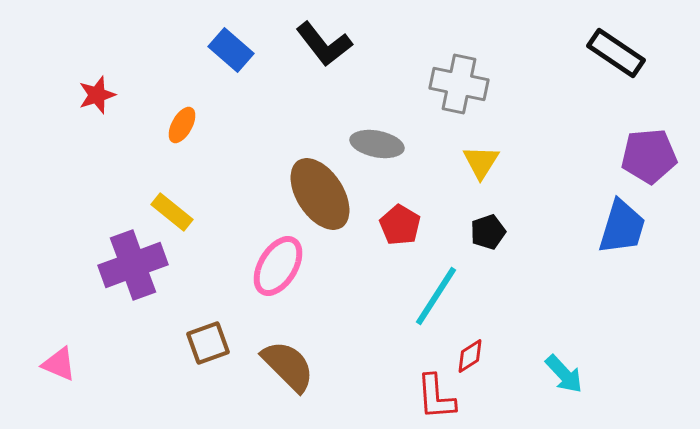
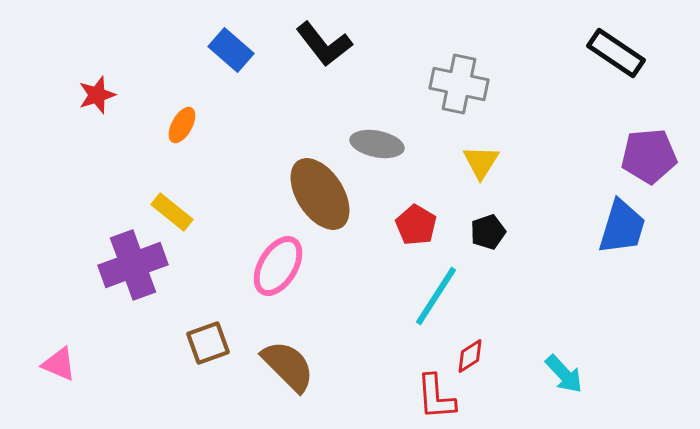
red pentagon: moved 16 px right
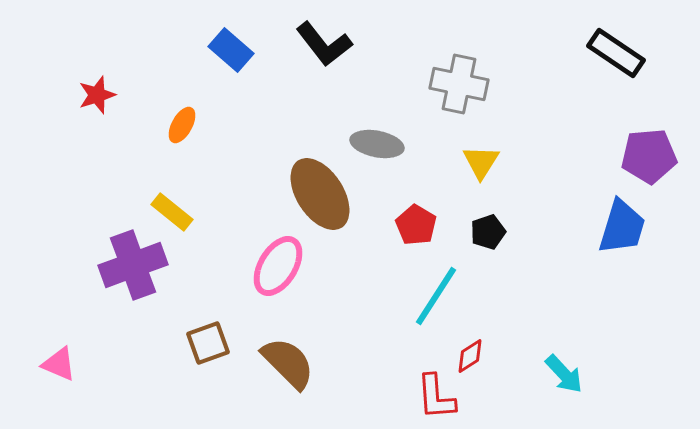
brown semicircle: moved 3 px up
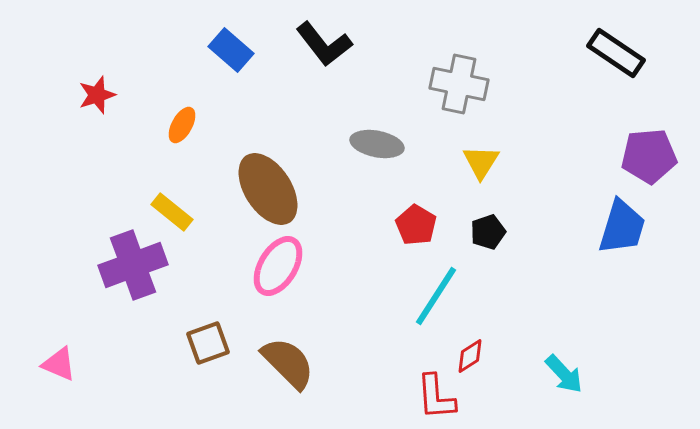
brown ellipse: moved 52 px left, 5 px up
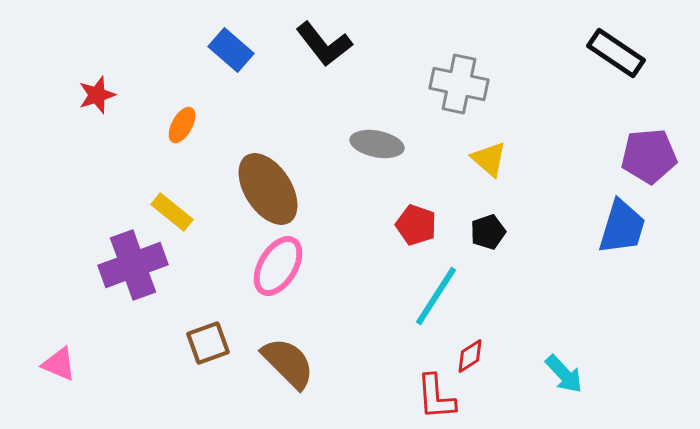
yellow triangle: moved 8 px right, 3 px up; rotated 21 degrees counterclockwise
red pentagon: rotated 12 degrees counterclockwise
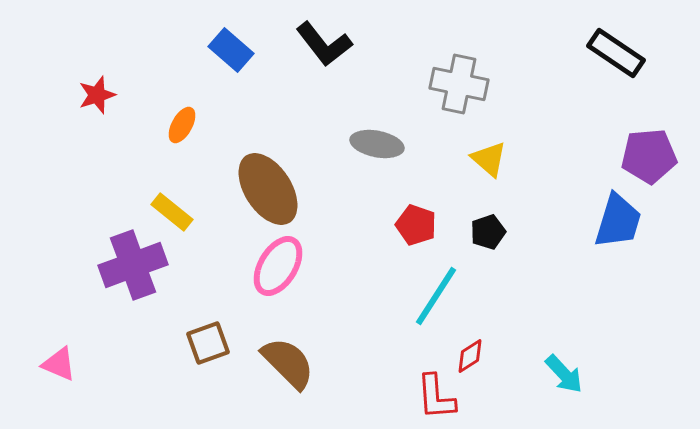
blue trapezoid: moved 4 px left, 6 px up
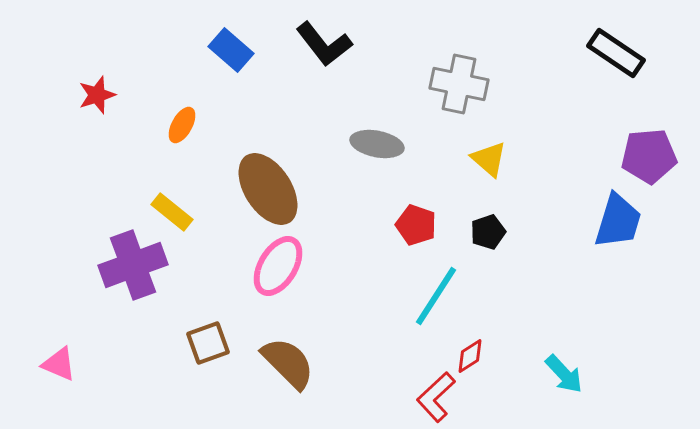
red L-shape: rotated 51 degrees clockwise
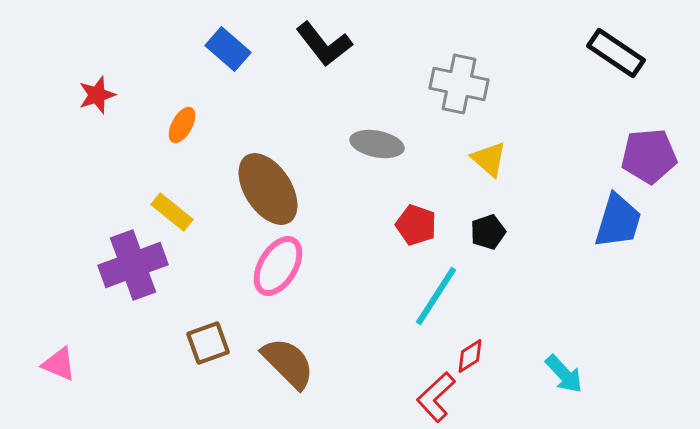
blue rectangle: moved 3 px left, 1 px up
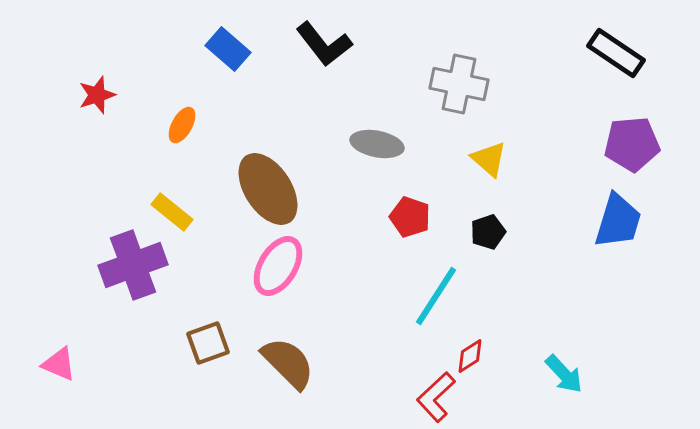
purple pentagon: moved 17 px left, 12 px up
red pentagon: moved 6 px left, 8 px up
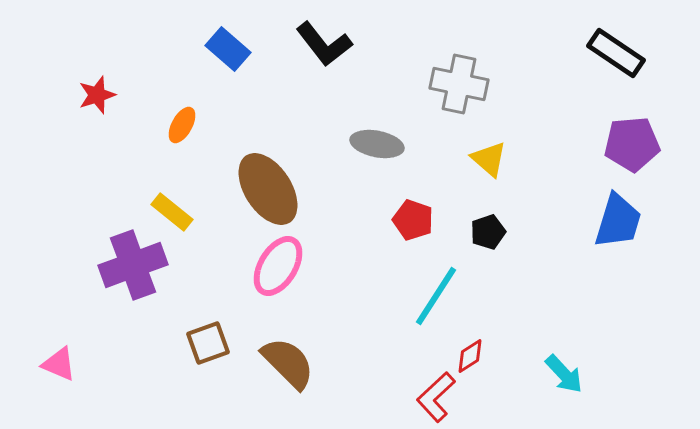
red pentagon: moved 3 px right, 3 px down
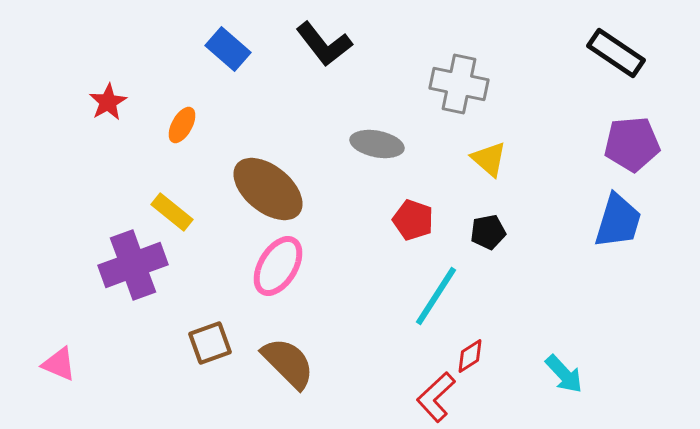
red star: moved 11 px right, 7 px down; rotated 12 degrees counterclockwise
brown ellipse: rotated 18 degrees counterclockwise
black pentagon: rotated 8 degrees clockwise
brown square: moved 2 px right
